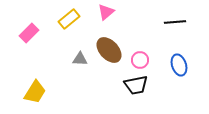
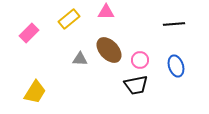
pink triangle: rotated 42 degrees clockwise
black line: moved 1 px left, 2 px down
blue ellipse: moved 3 px left, 1 px down
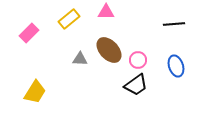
pink circle: moved 2 px left
black trapezoid: rotated 25 degrees counterclockwise
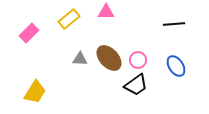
brown ellipse: moved 8 px down
blue ellipse: rotated 15 degrees counterclockwise
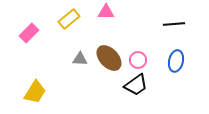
blue ellipse: moved 5 px up; rotated 45 degrees clockwise
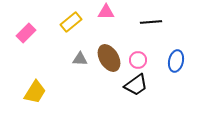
yellow rectangle: moved 2 px right, 3 px down
black line: moved 23 px left, 2 px up
pink rectangle: moved 3 px left
brown ellipse: rotated 12 degrees clockwise
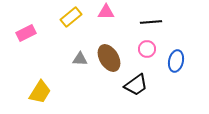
yellow rectangle: moved 5 px up
pink rectangle: rotated 18 degrees clockwise
pink circle: moved 9 px right, 11 px up
yellow trapezoid: moved 5 px right
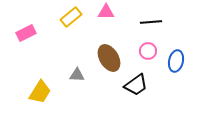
pink circle: moved 1 px right, 2 px down
gray triangle: moved 3 px left, 16 px down
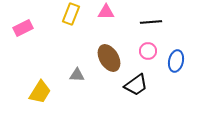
yellow rectangle: moved 3 px up; rotated 30 degrees counterclockwise
pink rectangle: moved 3 px left, 5 px up
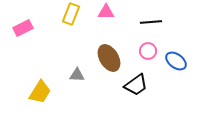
blue ellipse: rotated 65 degrees counterclockwise
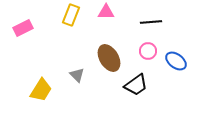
yellow rectangle: moved 1 px down
gray triangle: rotated 42 degrees clockwise
yellow trapezoid: moved 1 px right, 2 px up
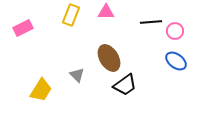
pink circle: moved 27 px right, 20 px up
black trapezoid: moved 11 px left
